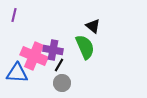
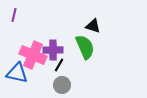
black triangle: rotated 21 degrees counterclockwise
purple cross: rotated 12 degrees counterclockwise
pink cross: moved 1 px left, 1 px up
blue triangle: rotated 10 degrees clockwise
gray circle: moved 2 px down
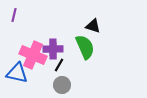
purple cross: moved 1 px up
